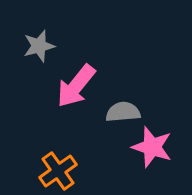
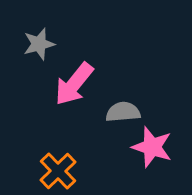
gray star: moved 2 px up
pink arrow: moved 2 px left, 2 px up
orange cross: rotated 9 degrees counterclockwise
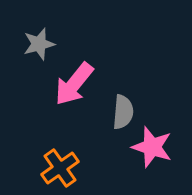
gray semicircle: rotated 100 degrees clockwise
orange cross: moved 2 px right, 3 px up; rotated 9 degrees clockwise
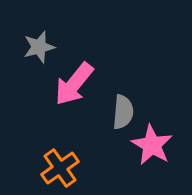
gray star: moved 3 px down
pink star: moved 2 px up; rotated 12 degrees clockwise
